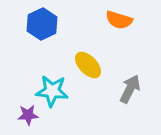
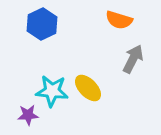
yellow ellipse: moved 23 px down
gray arrow: moved 3 px right, 30 px up
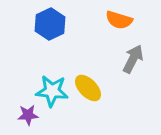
blue hexagon: moved 8 px right
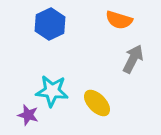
yellow ellipse: moved 9 px right, 15 px down
purple star: rotated 20 degrees clockwise
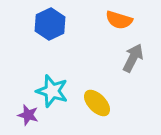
gray arrow: moved 1 px up
cyan star: rotated 12 degrees clockwise
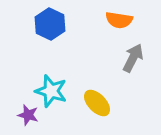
orange semicircle: rotated 8 degrees counterclockwise
blue hexagon: rotated 8 degrees counterclockwise
cyan star: moved 1 px left
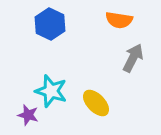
yellow ellipse: moved 1 px left
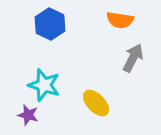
orange semicircle: moved 1 px right
cyan star: moved 7 px left, 6 px up
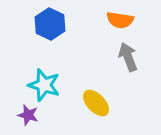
gray arrow: moved 5 px left, 1 px up; rotated 48 degrees counterclockwise
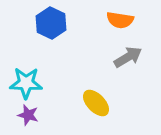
blue hexagon: moved 1 px right, 1 px up
gray arrow: rotated 80 degrees clockwise
cyan star: moved 18 px left, 2 px up; rotated 16 degrees counterclockwise
